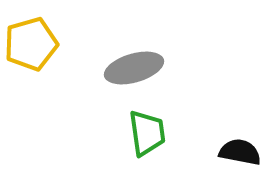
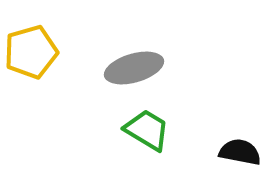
yellow pentagon: moved 8 px down
green trapezoid: moved 3 px up; rotated 51 degrees counterclockwise
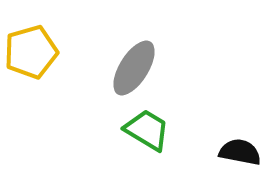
gray ellipse: rotated 42 degrees counterclockwise
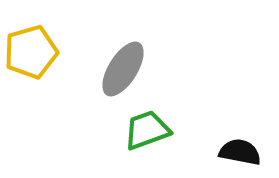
gray ellipse: moved 11 px left, 1 px down
green trapezoid: rotated 51 degrees counterclockwise
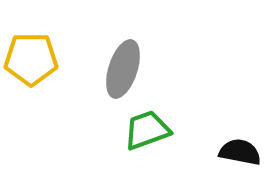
yellow pentagon: moved 7 px down; rotated 16 degrees clockwise
gray ellipse: rotated 14 degrees counterclockwise
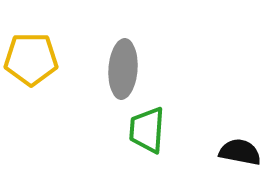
gray ellipse: rotated 14 degrees counterclockwise
green trapezoid: rotated 66 degrees counterclockwise
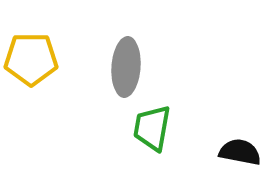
gray ellipse: moved 3 px right, 2 px up
green trapezoid: moved 5 px right, 2 px up; rotated 6 degrees clockwise
